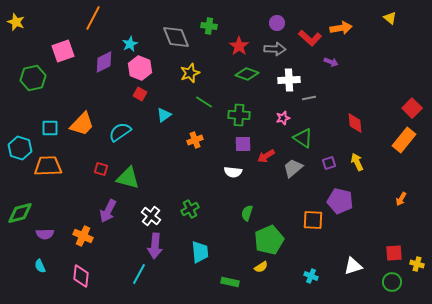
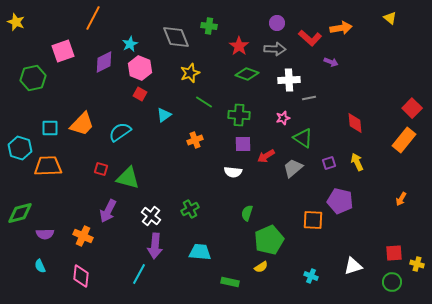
cyan trapezoid at (200, 252): rotated 80 degrees counterclockwise
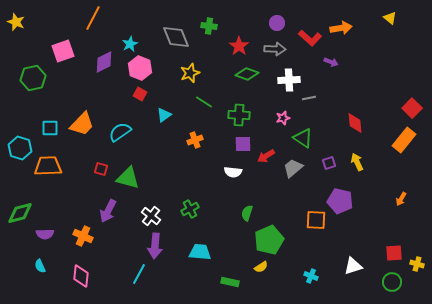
orange square at (313, 220): moved 3 px right
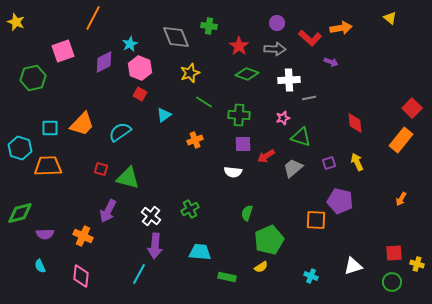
green triangle at (303, 138): moved 2 px left, 1 px up; rotated 15 degrees counterclockwise
orange rectangle at (404, 140): moved 3 px left
green rectangle at (230, 282): moved 3 px left, 5 px up
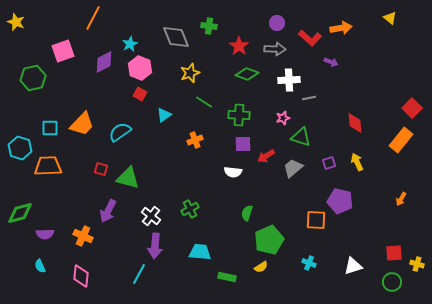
cyan cross at (311, 276): moved 2 px left, 13 px up
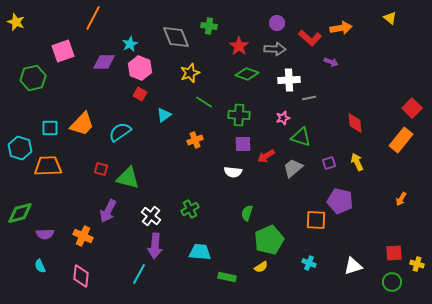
purple diamond at (104, 62): rotated 25 degrees clockwise
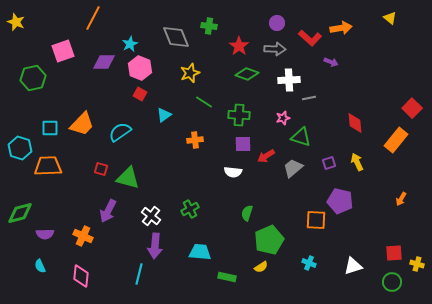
orange cross at (195, 140): rotated 14 degrees clockwise
orange rectangle at (401, 140): moved 5 px left
cyan line at (139, 274): rotated 15 degrees counterclockwise
